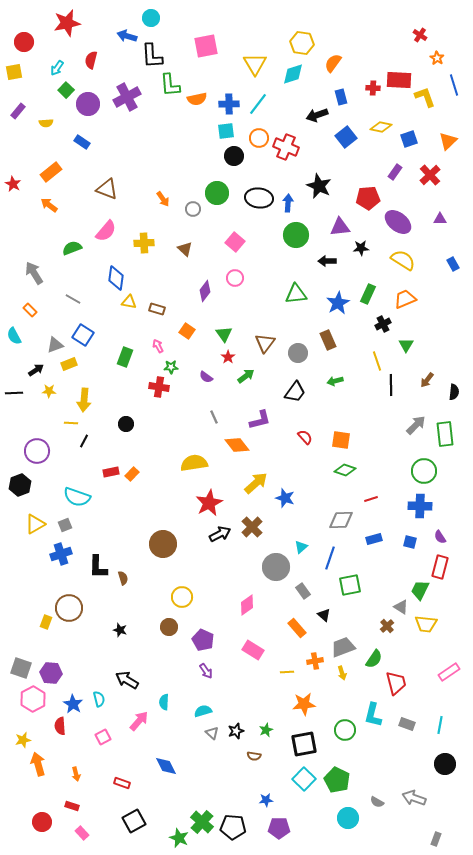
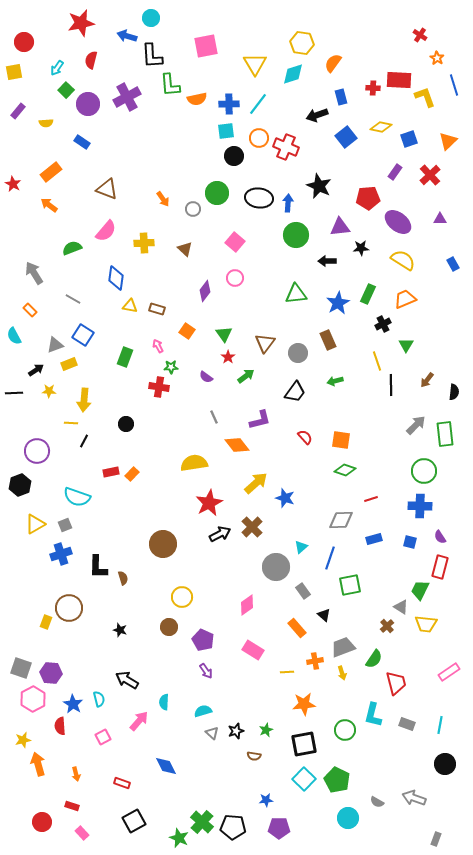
red star at (67, 23): moved 14 px right
yellow triangle at (129, 302): moved 1 px right, 4 px down
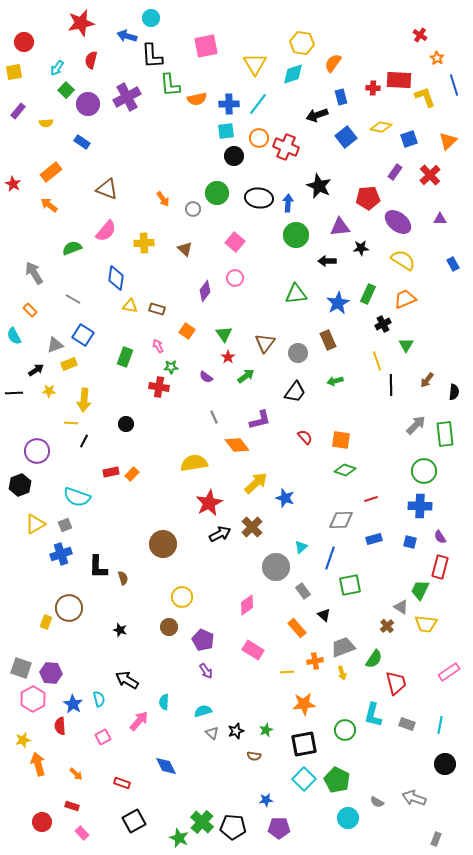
orange arrow at (76, 774): rotated 32 degrees counterclockwise
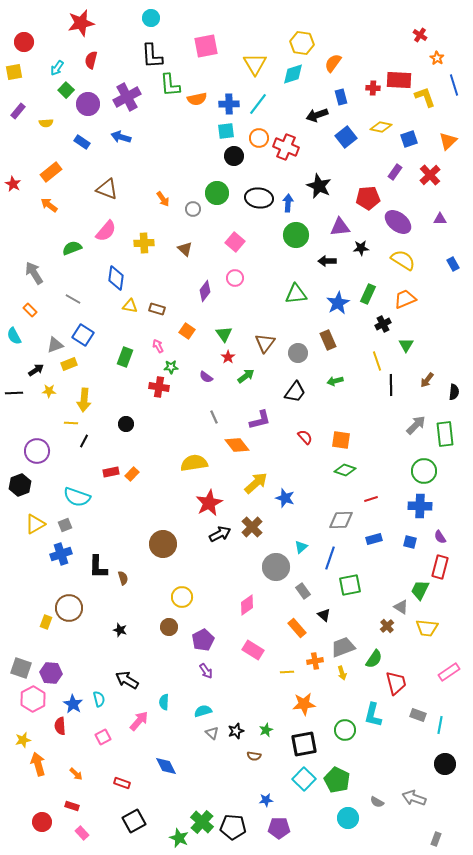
blue arrow at (127, 36): moved 6 px left, 101 px down
yellow trapezoid at (426, 624): moved 1 px right, 4 px down
purple pentagon at (203, 640): rotated 20 degrees clockwise
gray rectangle at (407, 724): moved 11 px right, 9 px up
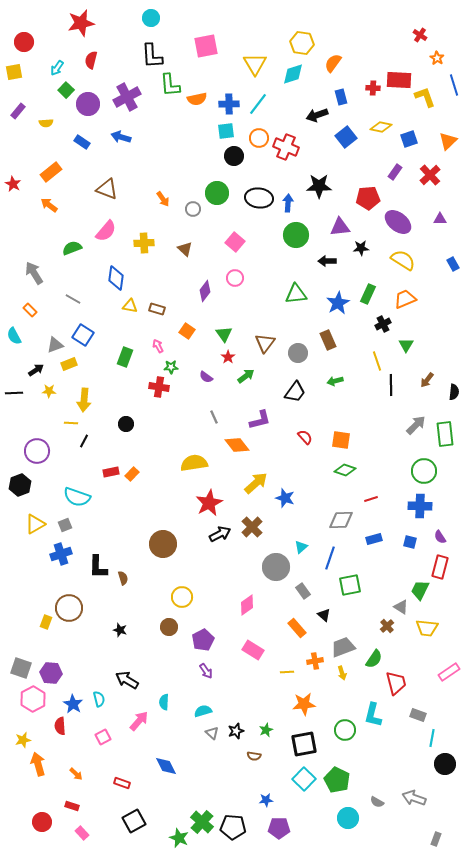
black star at (319, 186): rotated 25 degrees counterclockwise
cyan line at (440, 725): moved 8 px left, 13 px down
